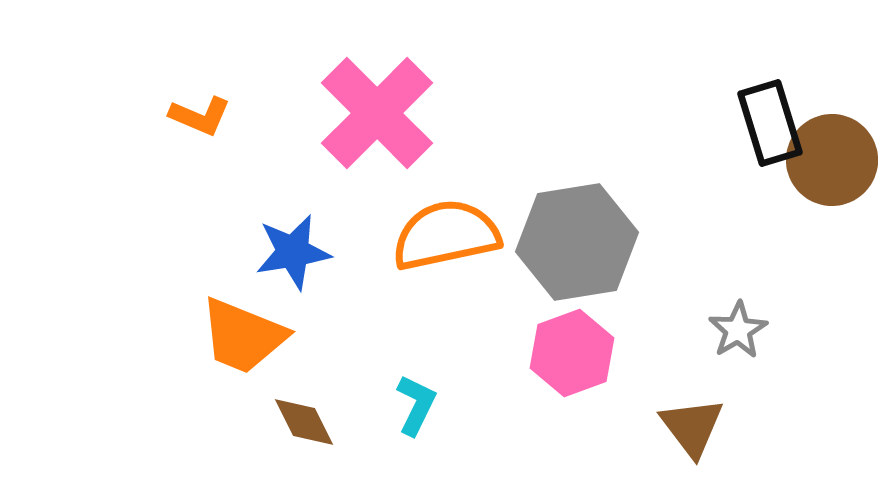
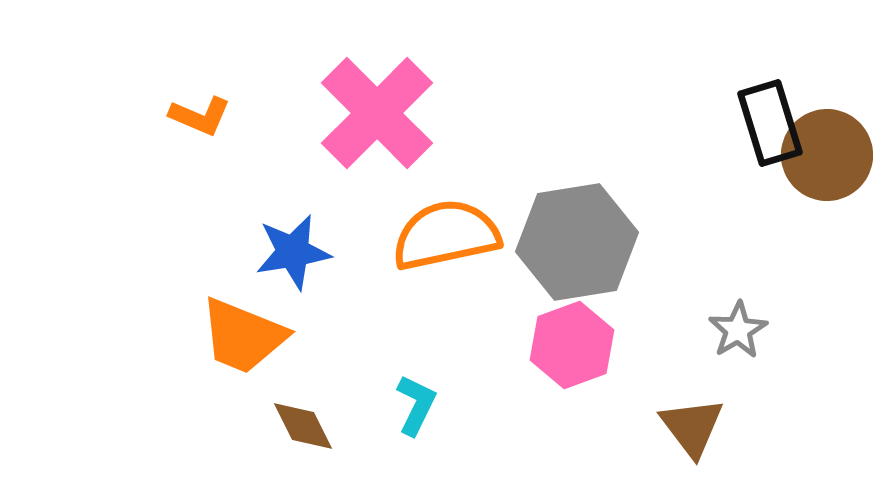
brown circle: moved 5 px left, 5 px up
pink hexagon: moved 8 px up
brown diamond: moved 1 px left, 4 px down
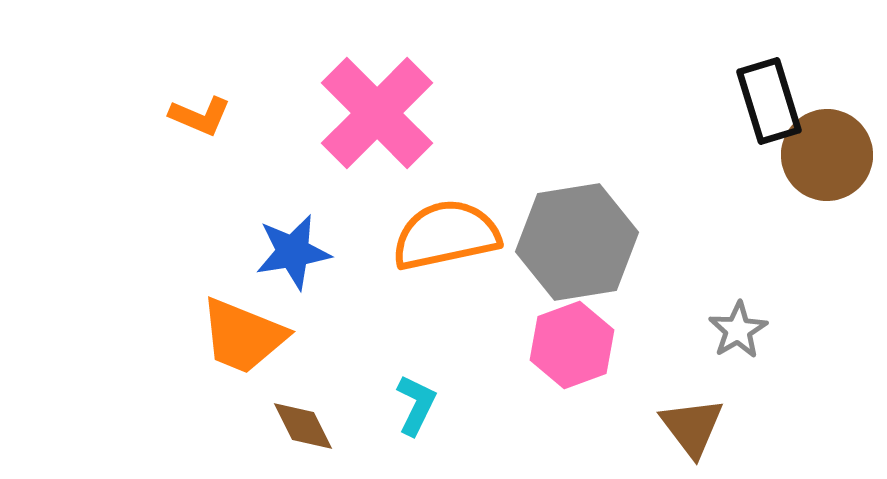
black rectangle: moved 1 px left, 22 px up
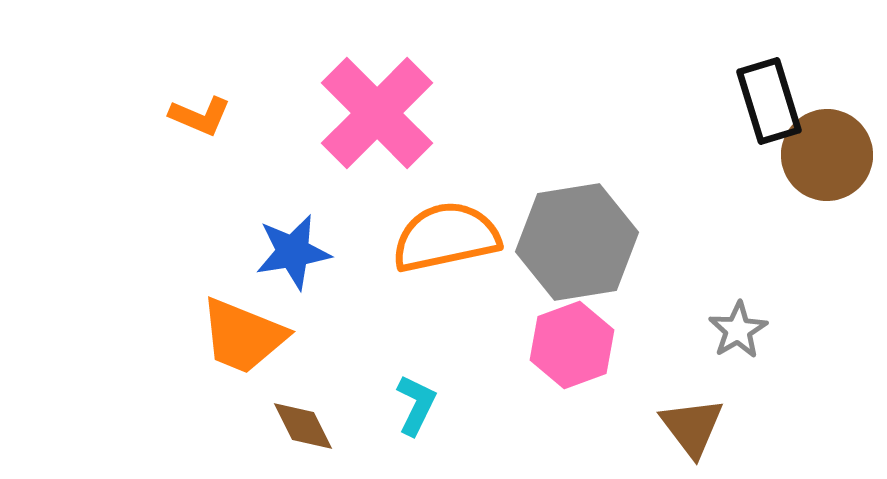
orange semicircle: moved 2 px down
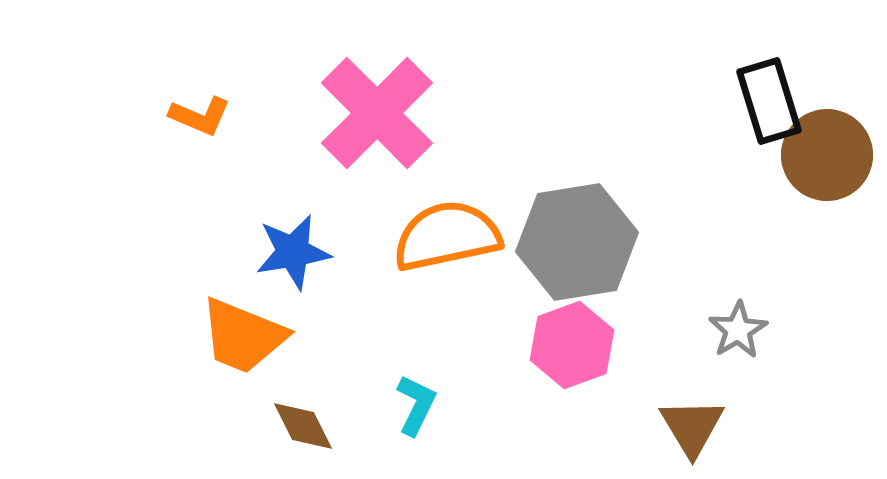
orange semicircle: moved 1 px right, 1 px up
brown triangle: rotated 6 degrees clockwise
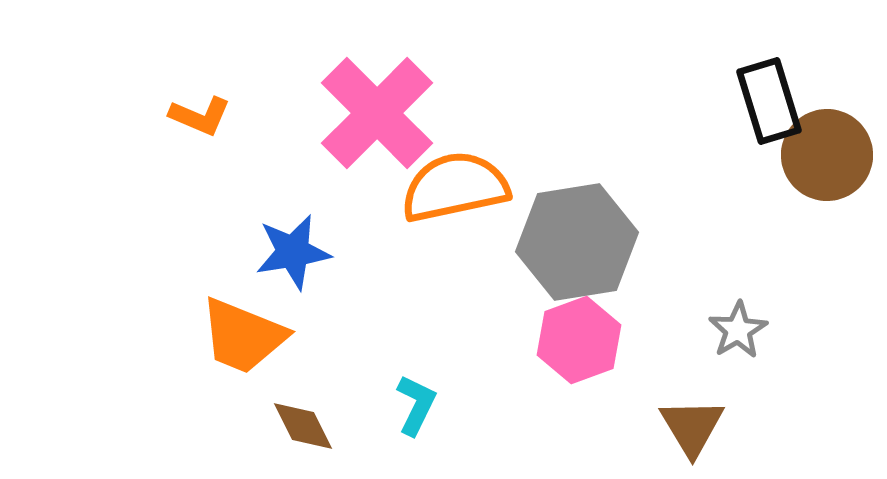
orange semicircle: moved 8 px right, 49 px up
pink hexagon: moved 7 px right, 5 px up
